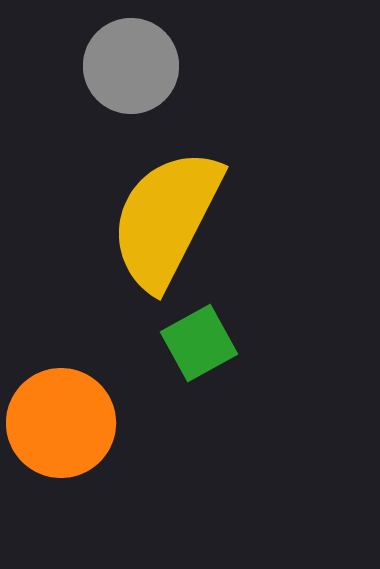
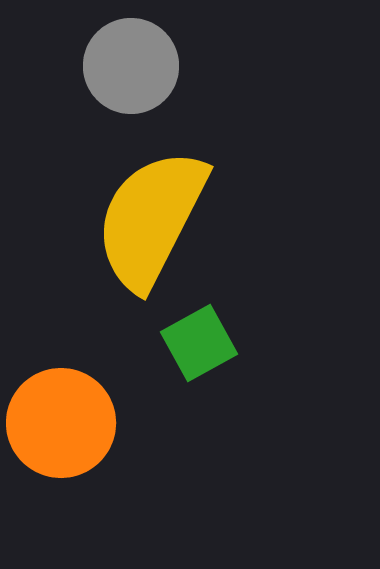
yellow semicircle: moved 15 px left
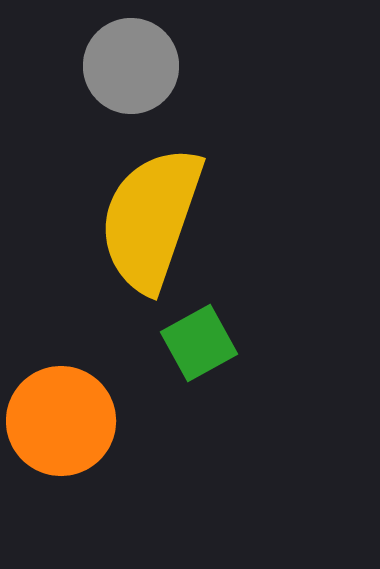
yellow semicircle: rotated 8 degrees counterclockwise
orange circle: moved 2 px up
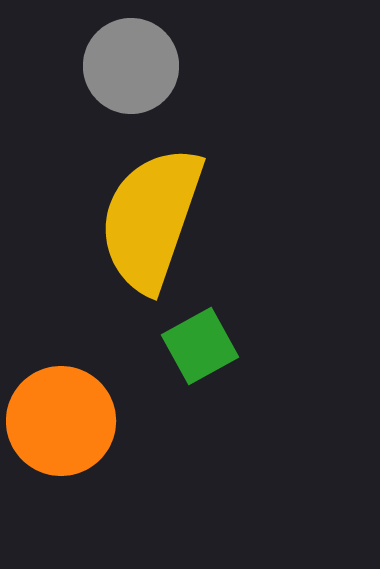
green square: moved 1 px right, 3 px down
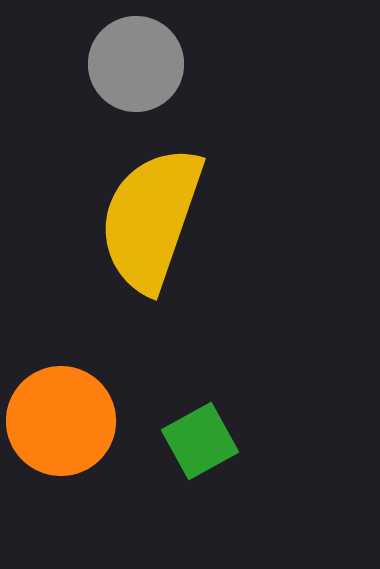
gray circle: moved 5 px right, 2 px up
green square: moved 95 px down
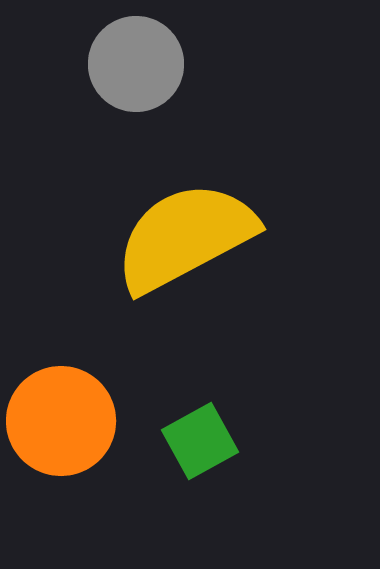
yellow semicircle: moved 34 px right, 18 px down; rotated 43 degrees clockwise
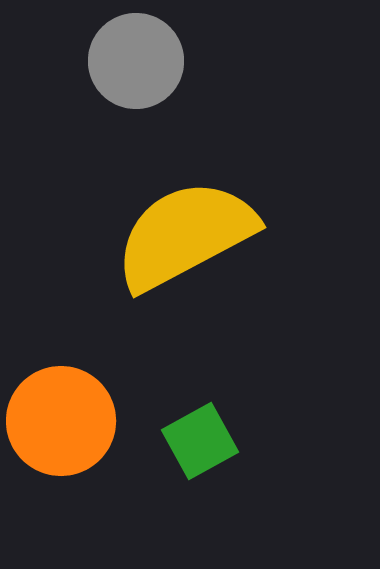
gray circle: moved 3 px up
yellow semicircle: moved 2 px up
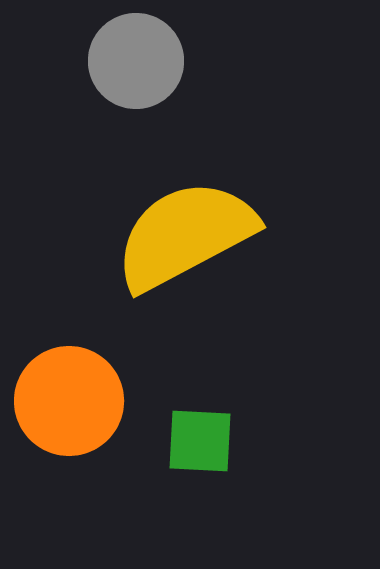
orange circle: moved 8 px right, 20 px up
green square: rotated 32 degrees clockwise
